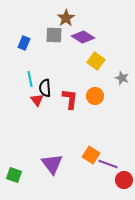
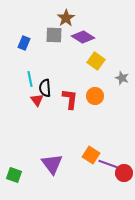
red circle: moved 7 px up
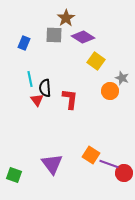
orange circle: moved 15 px right, 5 px up
purple line: moved 1 px right
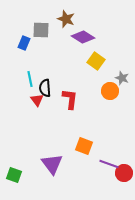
brown star: moved 1 px down; rotated 18 degrees counterclockwise
gray square: moved 13 px left, 5 px up
orange square: moved 7 px left, 9 px up; rotated 12 degrees counterclockwise
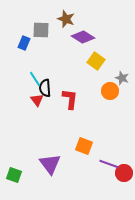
cyan line: moved 5 px right; rotated 21 degrees counterclockwise
purple triangle: moved 2 px left
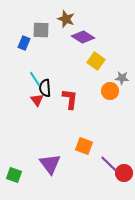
gray star: rotated 16 degrees counterclockwise
purple line: rotated 24 degrees clockwise
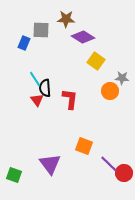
brown star: rotated 18 degrees counterclockwise
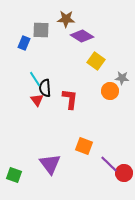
purple diamond: moved 1 px left, 1 px up
